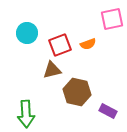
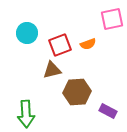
brown hexagon: rotated 16 degrees counterclockwise
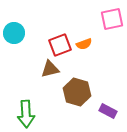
cyan circle: moved 13 px left
orange semicircle: moved 4 px left
brown triangle: moved 2 px left, 1 px up
brown hexagon: rotated 20 degrees clockwise
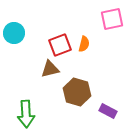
orange semicircle: rotated 56 degrees counterclockwise
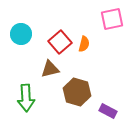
cyan circle: moved 7 px right, 1 px down
red square: moved 3 px up; rotated 20 degrees counterclockwise
green arrow: moved 16 px up
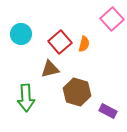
pink square: rotated 30 degrees counterclockwise
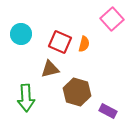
red square: rotated 25 degrees counterclockwise
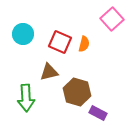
cyan circle: moved 2 px right
brown triangle: moved 1 px left, 3 px down
purple rectangle: moved 10 px left, 2 px down
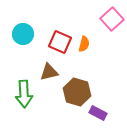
green arrow: moved 2 px left, 4 px up
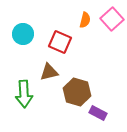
orange semicircle: moved 1 px right, 24 px up
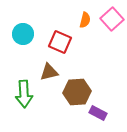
brown hexagon: rotated 20 degrees counterclockwise
